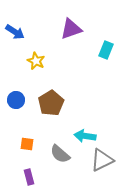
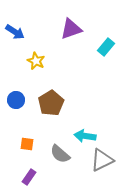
cyan rectangle: moved 3 px up; rotated 18 degrees clockwise
purple rectangle: rotated 49 degrees clockwise
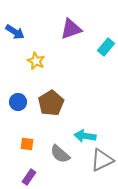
blue circle: moved 2 px right, 2 px down
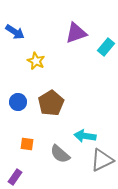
purple triangle: moved 5 px right, 4 px down
purple rectangle: moved 14 px left
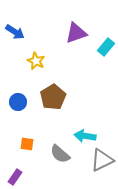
brown pentagon: moved 2 px right, 6 px up
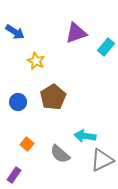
orange square: rotated 32 degrees clockwise
purple rectangle: moved 1 px left, 2 px up
